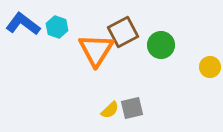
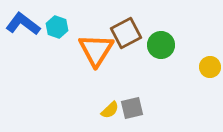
brown square: moved 3 px right, 1 px down
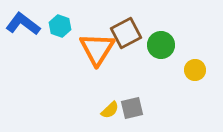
cyan hexagon: moved 3 px right, 1 px up
orange triangle: moved 1 px right, 1 px up
yellow circle: moved 15 px left, 3 px down
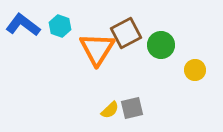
blue L-shape: moved 1 px down
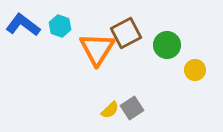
green circle: moved 6 px right
gray square: rotated 20 degrees counterclockwise
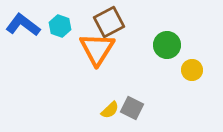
brown square: moved 17 px left, 11 px up
yellow circle: moved 3 px left
gray square: rotated 30 degrees counterclockwise
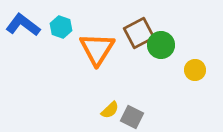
brown square: moved 30 px right, 11 px down
cyan hexagon: moved 1 px right, 1 px down
green circle: moved 6 px left
yellow circle: moved 3 px right
gray square: moved 9 px down
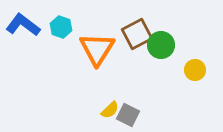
brown square: moved 2 px left, 1 px down
gray square: moved 4 px left, 2 px up
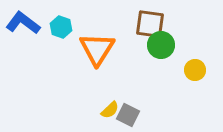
blue L-shape: moved 2 px up
brown square: moved 13 px right, 10 px up; rotated 36 degrees clockwise
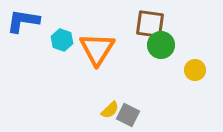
blue L-shape: moved 2 px up; rotated 28 degrees counterclockwise
cyan hexagon: moved 1 px right, 13 px down
